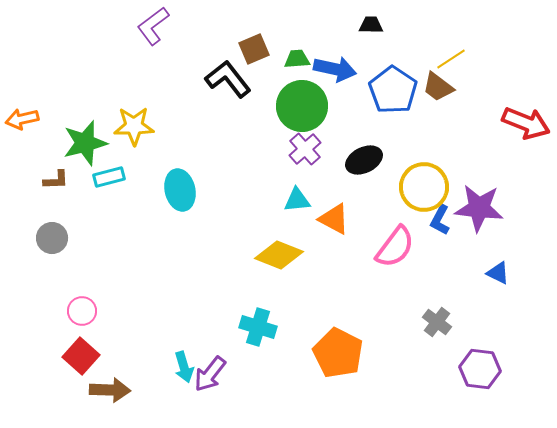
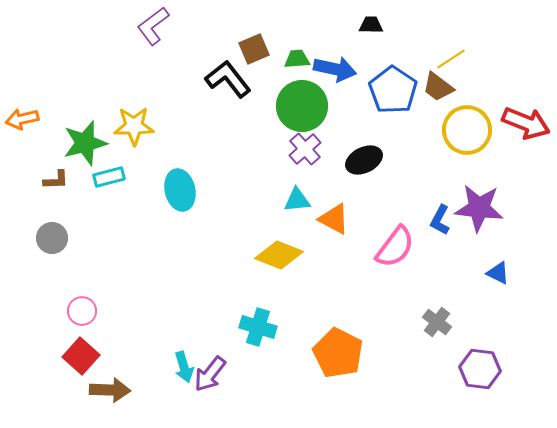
yellow circle: moved 43 px right, 57 px up
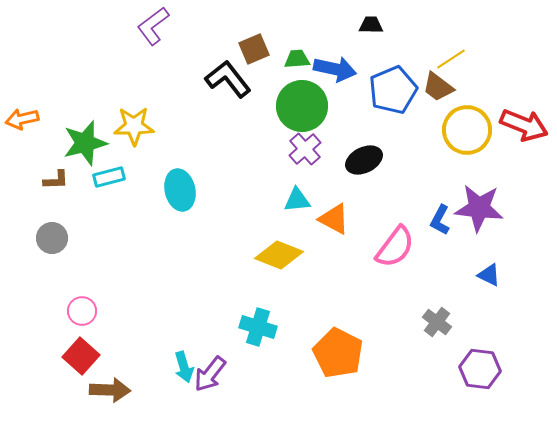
blue pentagon: rotated 15 degrees clockwise
red arrow: moved 2 px left, 2 px down
blue triangle: moved 9 px left, 2 px down
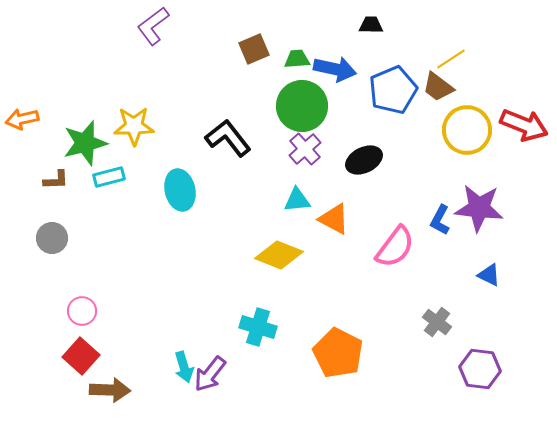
black L-shape: moved 59 px down
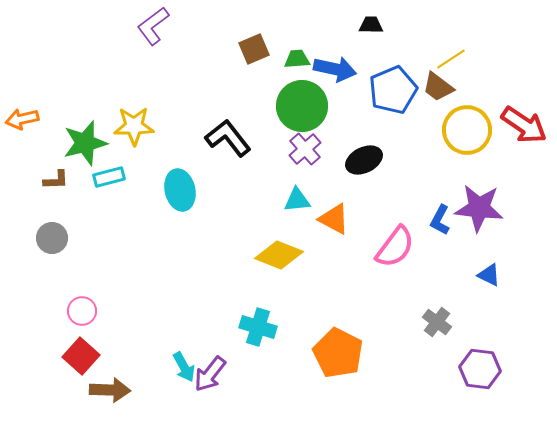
red arrow: rotated 12 degrees clockwise
cyan arrow: rotated 12 degrees counterclockwise
